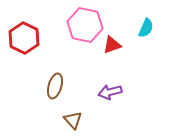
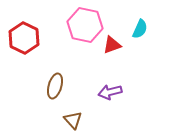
cyan semicircle: moved 6 px left, 1 px down
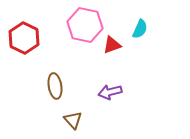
brown ellipse: rotated 25 degrees counterclockwise
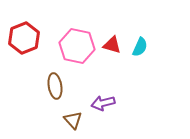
pink hexagon: moved 8 px left, 21 px down
cyan semicircle: moved 18 px down
red hexagon: rotated 12 degrees clockwise
red triangle: rotated 36 degrees clockwise
purple arrow: moved 7 px left, 11 px down
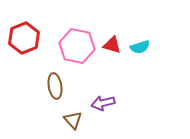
cyan semicircle: rotated 48 degrees clockwise
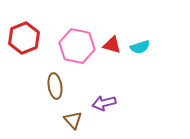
purple arrow: moved 1 px right
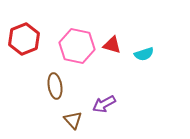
red hexagon: moved 1 px down
cyan semicircle: moved 4 px right, 7 px down
purple arrow: moved 1 px down; rotated 15 degrees counterclockwise
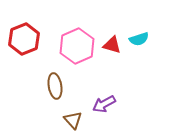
pink hexagon: rotated 24 degrees clockwise
cyan semicircle: moved 5 px left, 15 px up
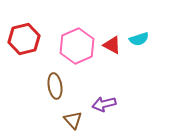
red hexagon: rotated 8 degrees clockwise
red triangle: rotated 12 degrees clockwise
purple arrow: rotated 15 degrees clockwise
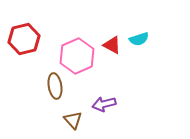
pink hexagon: moved 10 px down
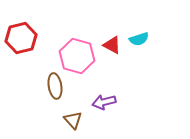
red hexagon: moved 3 px left, 1 px up
pink hexagon: rotated 20 degrees counterclockwise
purple arrow: moved 2 px up
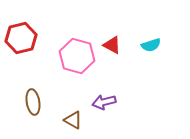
cyan semicircle: moved 12 px right, 6 px down
brown ellipse: moved 22 px left, 16 px down
brown triangle: rotated 18 degrees counterclockwise
